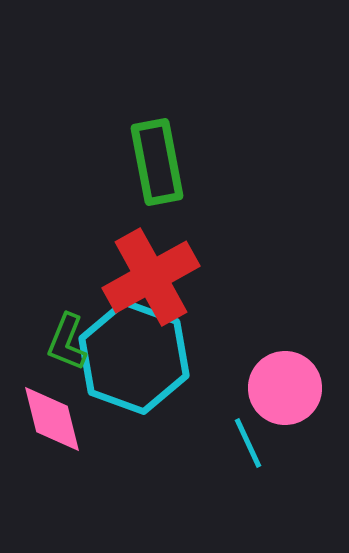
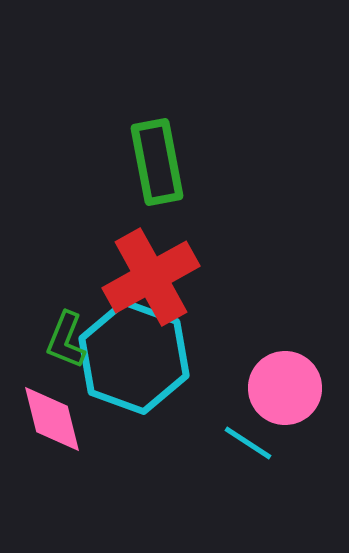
green L-shape: moved 1 px left, 2 px up
cyan line: rotated 32 degrees counterclockwise
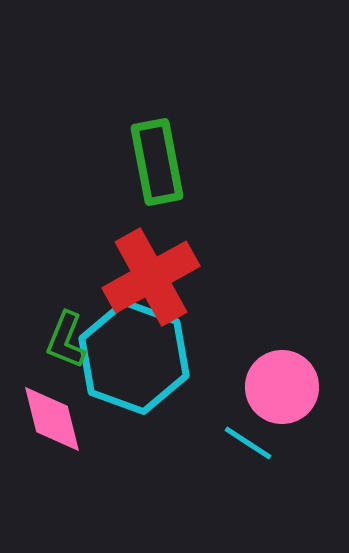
pink circle: moved 3 px left, 1 px up
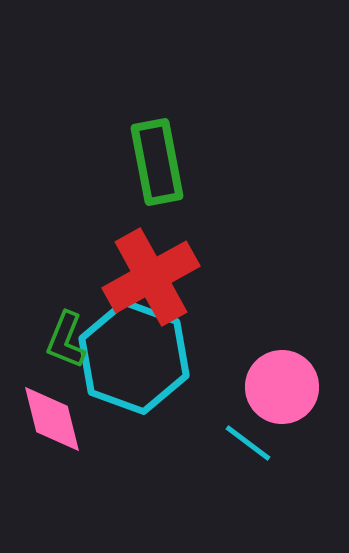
cyan line: rotated 4 degrees clockwise
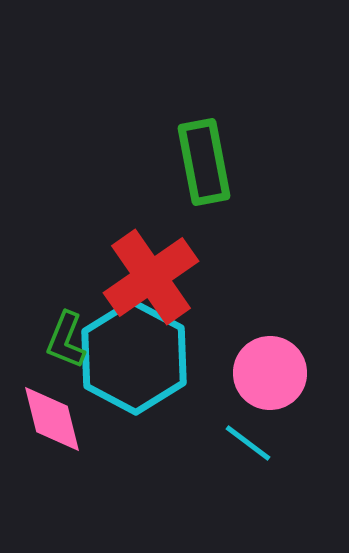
green rectangle: moved 47 px right
red cross: rotated 6 degrees counterclockwise
cyan hexagon: rotated 8 degrees clockwise
pink circle: moved 12 px left, 14 px up
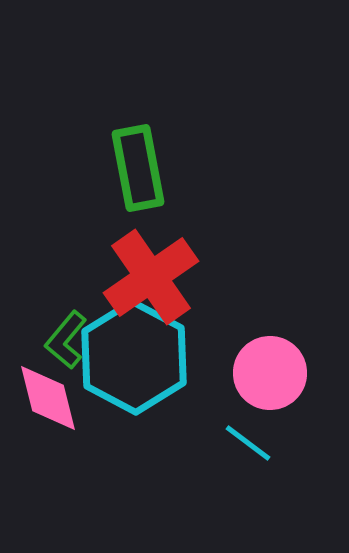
green rectangle: moved 66 px left, 6 px down
green L-shape: rotated 18 degrees clockwise
pink diamond: moved 4 px left, 21 px up
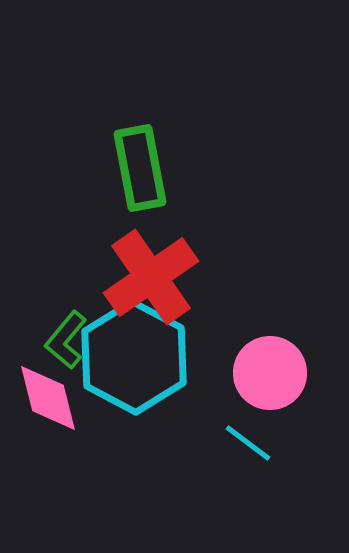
green rectangle: moved 2 px right
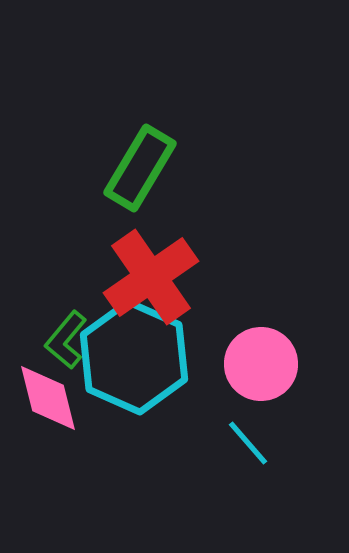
green rectangle: rotated 42 degrees clockwise
cyan hexagon: rotated 4 degrees counterclockwise
pink circle: moved 9 px left, 9 px up
cyan line: rotated 12 degrees clockwise
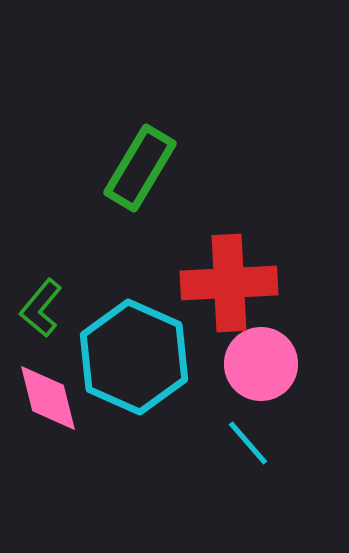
red cross: moved 78 px right, 6 px down; rotated 32 degrees clockwise
green L-shape: moved 25 px left, 32 px up
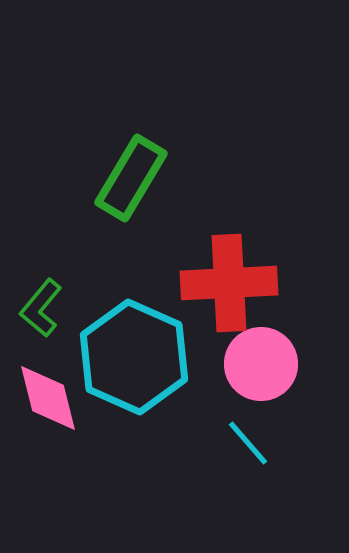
green rectangle: moved 9 px left, 10 px down
